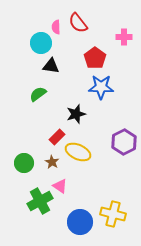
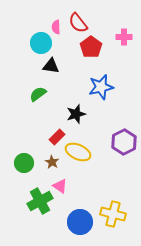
red pentagon: moved 4 px left, 11 px up
blue star: rotated 15 degrees counterclockwise
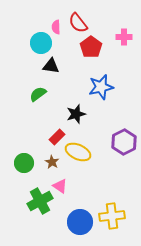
yellow cross: moved 1 px left, 2 px down; rotated 20 degrees counterclockwise
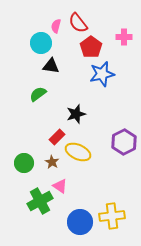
pink semicircle: moved 1 px up; rotated 16 degrees clockwise
blue star: moved 1 px right, 13 px up
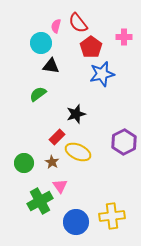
pink triangle: rotated 21 degrees clockwise
blue circle: moved 4 px left
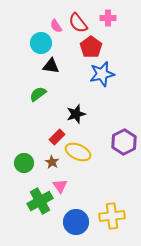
pink semicircle: rotated 48 degrees counterclockwise
pink cross: moved 16 px left, 19 px up
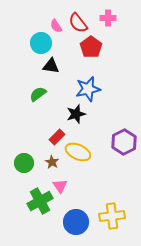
blue star: moved 14 px left, 15 px down
